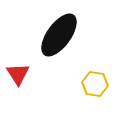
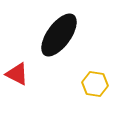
red triangle: moved 1 px left; rotated 30 degrees counterclockwise
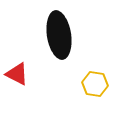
black ellipse: rotated 45 degrees counterclockwise
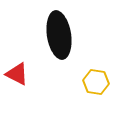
yellow hexagon: moved 1 px right, 2 px up
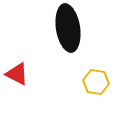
black ellipse: moved 9 px right, 7 px up
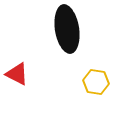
black ellipse: moved 1 px left, 1 px down
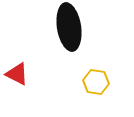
black ellipse: moved 2 px right, 2 px up
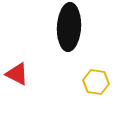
black ellipse: rotated 12 degrees clockwise
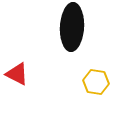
black ellipse: moved 3 px right
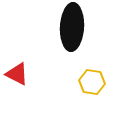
yellow hexagon: moved 4 px left
